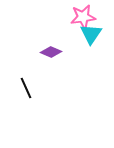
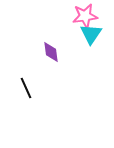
pink star: moved 2 px right, 1 px up
purple diamond: rotated 60 degrees clockwise
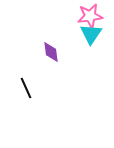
pink star: moved 5 px right
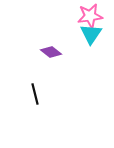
purple diamond: rotated 45 degrees counterclockwise
black line: moved 9 px right, 6 px down; rotated 10 degrees clockwise
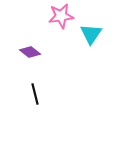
pink star: moved 29 px left
purple diamond: moved 21 px left
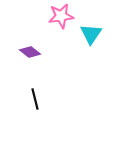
black line: moved 5 px down
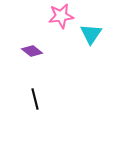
purple diamond: moved 2 px right, 1 px up
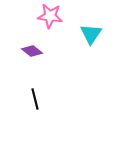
pink star: moved 11 px left; rotated 15 degrees clockwise
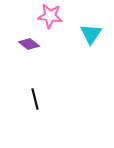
purple diamond: moved 3 px left, 7 px up
